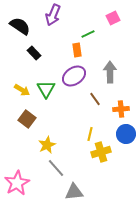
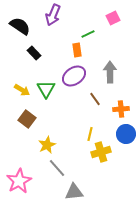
gray line: moved 1 px right
pink star: moved 2 px right, 2 px up
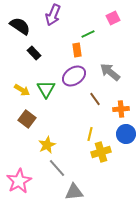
gray arrow: rotated 50 degrees counterclockwise
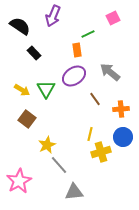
purple arrow: moved 1 px down
blue circle: moved 3 px left, 3 px down
gray line: moved 2 px right, 3 px up
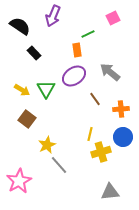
gray triangle: moved 36 px right
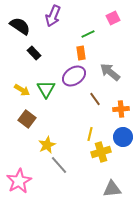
orange rectangle: moved 4 px right, 3 px down
gray triangle: moved 2 px right, 3 px up
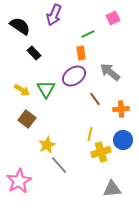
purple arrow: moved 1 px right, 1 px up
blue circle: moved 3 px down
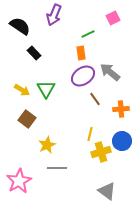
purple ellipse: moved 9 px right
blue circle: moved 1 px left, 1 px down
gray line: moved 2 px left, 3 px down; rotated 48 degrees counterclockwise
gray triangle: moved 5 px left, 2 px down; rotated 42 degrees clockwise
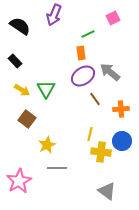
black rectangle: moved 19 px left, 8 px down
yellow cross: rotated 24 degrees clockwise
